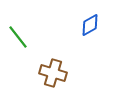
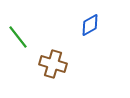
brown cross: moved 9 px up
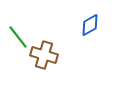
brown cross: moved 9 px left, 9 px up
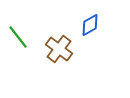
brown cross: moved 15 px right, 6 px up; rotated 20 degrees clockwise
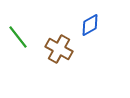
brown cross: rotated 8 degrees counterclockwise
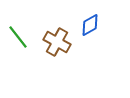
brown cross: moved 2 px left, 7 px up
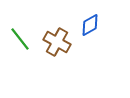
green line: moved 2 px right, 2 px down
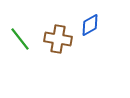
brown cross: moved 1 px right, 3 px up; rotated 20 degrees counterclockwise
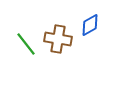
green line: moved 6 px right, 5 px down
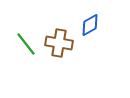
brown cross: moved 1 px right, 4 px down
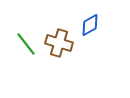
brown cross: rotated 8 degrees clockwise
